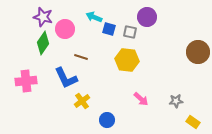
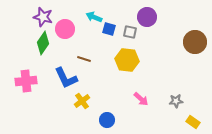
brown circle: moved 3 px left, 10 px up
brown line: moved 3 px right, 2 px down
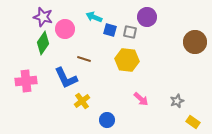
blue square: moved 1 px right, 1 px down
gray star: moved 1 px right; rotated 16 degrees counterclockwise
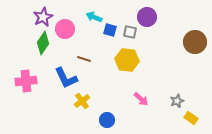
purple star: rotated 30 degrees clockwise
yellow rectangle: moved 2 px left, 4 px up
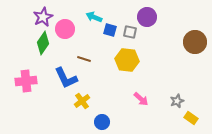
blue circle: moved 5 px left, 2 px down
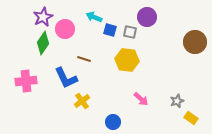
blue circle: moved 11 px right
